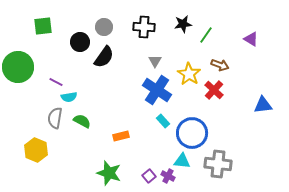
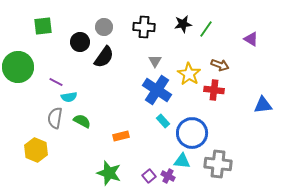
green line: moved 6 px up
red cross: rotated 36 degrees counterclockwise
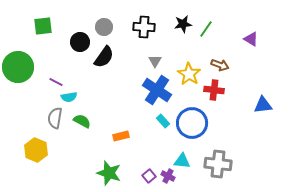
blue circle: moved 10 px up
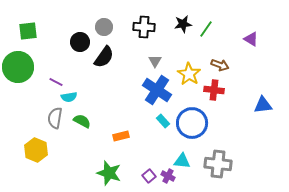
green square: moved 15 px left, 5 px down
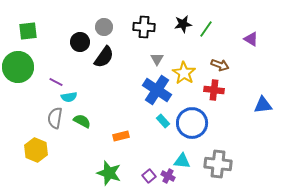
gray triangle: moved 2 px right, 2 px up
yellow star: moved 5 px left, 1 px up
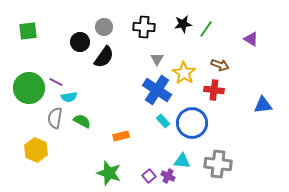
green circle: moved 11 px right, 21 px down
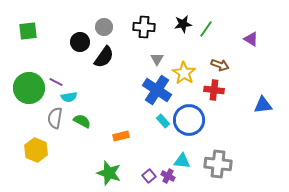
blue circle: moved 3 px left, 3 px up
